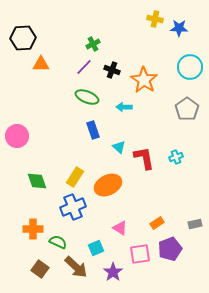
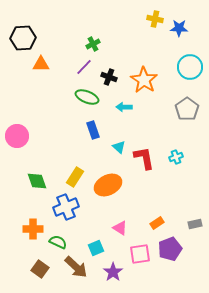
black cross: moved 3 px left, 7 px down
blue cross: moved 7 px left
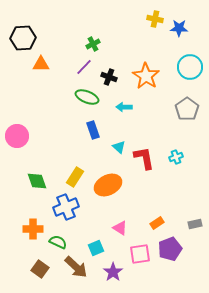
orange star: moved 2 px right, 4 px up
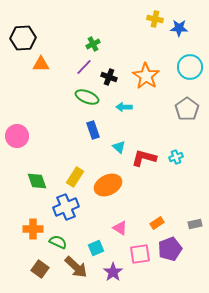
red L-shape: rotated 65 degrees counterclockwise
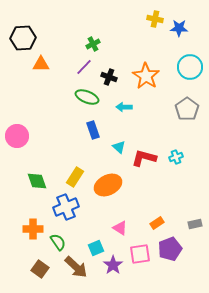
green semicircle: rotated 30 degrees clockwise
purple star: moved 7 px up
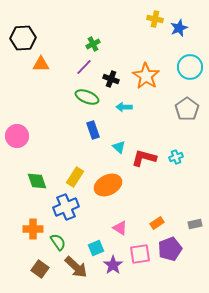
blue star: rotated 24 degrees counterclockwise
black cross: moved 2 px right, 2 px down
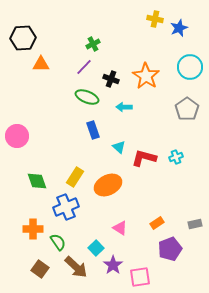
cyan square: rotated 21 degrees counterclockwise
pink square: moved 23 px down
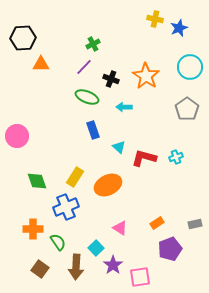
brown arrow: rotated 50 degrees clockwise
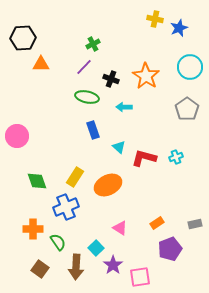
green ellipse: rotated 10 degrees counterclockwise
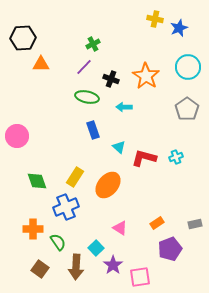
cyan circle: moved 2 px left
orange ellipse: rotated 24 degrees counterclockwise
